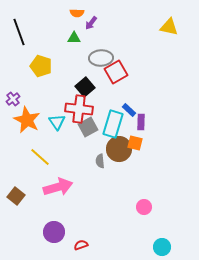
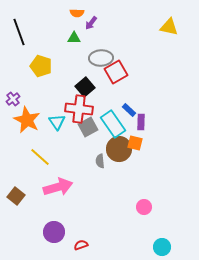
cyan rectangle: rotated 52 degrees counterclockwise
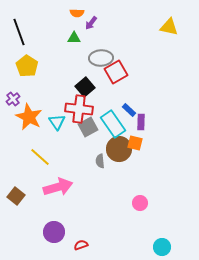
yellow pentagon: moved 14 px left; rotated 15 degrees clockwise
orange star: moved 2 px right, 3 px up
pink circle: moved 4 px left, 4 px up
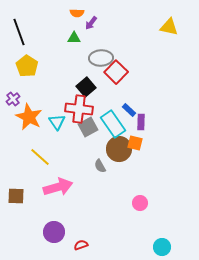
red square: rotated 15 degrees counterclockwise
black square: moved 1 px right
gray semicircle: moved 5 px down; rotated 24 degrees counterclockwise
brown square: rotated 36 degrees counterclockwise
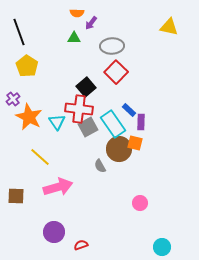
gray ellipse: moved 11 px right, 12 px up
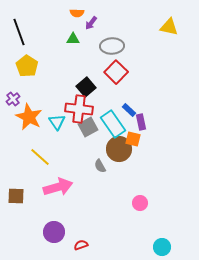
green triangle: moved 1 px left, 1 px down
purple rectangle: rotated 14 degrees counterclockwise
orange square: moved 2 px left, 4 px up
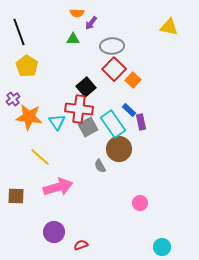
red square: moved 2 px left, 3 px up
orange star: rotated 20 degrees counterclockwise
orange square: moved 59 px up; rotated 28 degrees clockwise
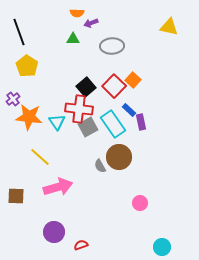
purple arrow: rotated 32 degrees clockwise
red square: moved 17 px down
brown circle: moved 8 px down
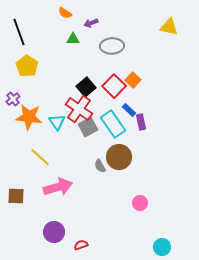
orange semicircle: moved 12 px left; rotated 32 degrees clockwise
red cross: rotated 28 degrees clockwise
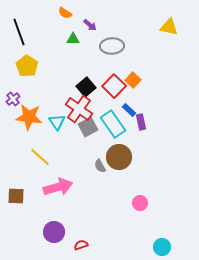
purple arrow: moved 1 px left, 2 px down; rotated 120 degrees counterclockwise
